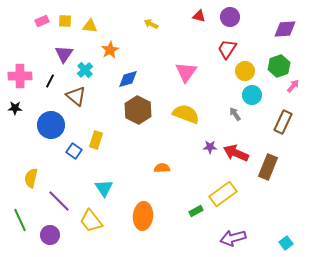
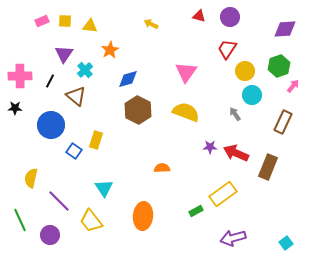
yellow semicircle at (186, 114): moved 2 px up
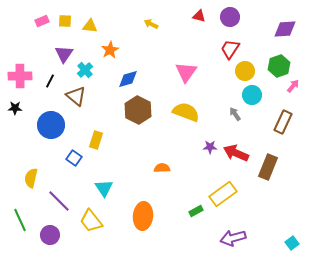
red trapezoid at (227, 49): moved 3 px right
blue square at (74, 151): moved 7 px down
cyan square at (286, 243): moved 6 px right
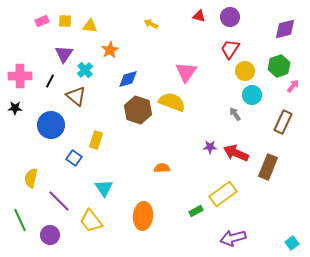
purple diamond at (285, 29): rotated 10 degrees counterclockwise
brown hexagon at (138, 110): rotated 8 degrees counterclockwise
yellow semicircle at (186, 112): moved 14 px left, 10 px up
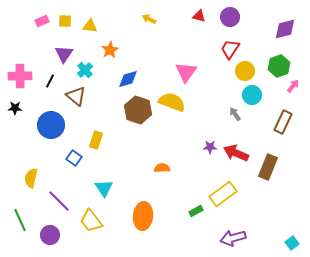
yellow arrow at (151, 24): moved 2 px left, 5 px up
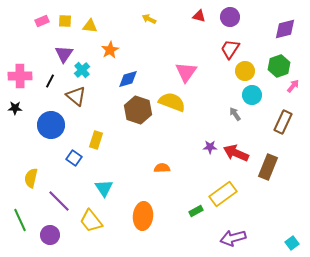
cyan cross at (85, 70): moved 3 px left
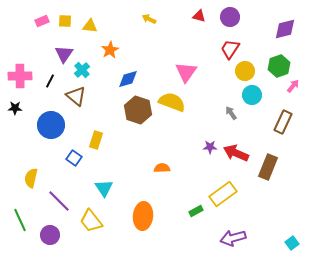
gray arrow at (235, 114): moved 4 px left, 1 px up
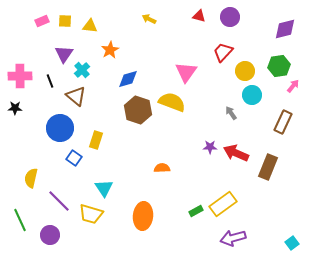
red trapezoid at (230, 49): moved 7 px left, 3 px down; rotated 10 degrees clockwise
green hexagon at (279, 66): rotated 10 degrees clockwise
black line at (50, 81): rotated 48 degrees counterclockwise
blue circle at (51, 125): moved 9 px right, 3 px down
yellow rectangle at (223, 194): moved 10 px down
yellow trapezoid at (91, 221): moved 7 px up; rotated 35 degrees counterclockwise
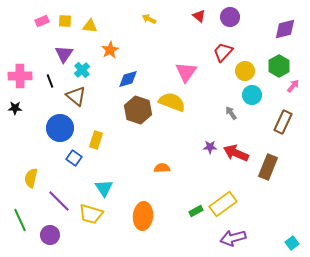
red triangle at (199, 16): rotated 24 degrees clockwise
green hexagon at (279, 66): rotated 20 degrees counterclockwise
